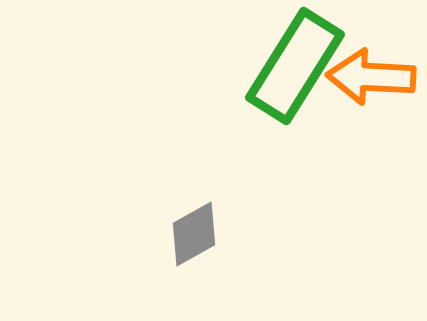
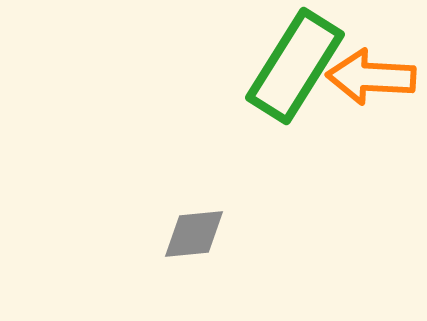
gray diamond: rotated 24 degrees clockwise
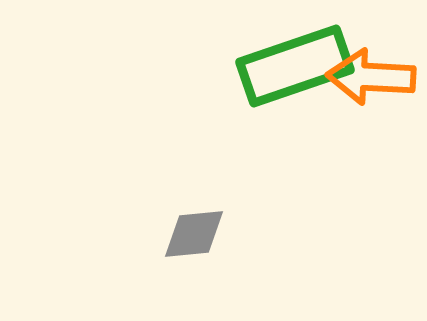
green rectangle: rotated 39 degrees clockwise
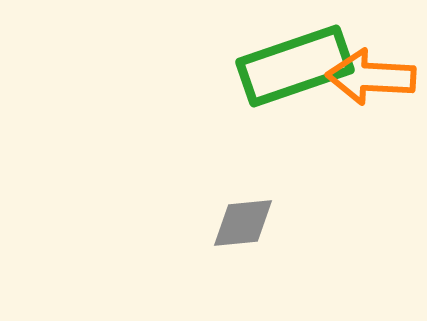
gray diamond: moved 49 px right, 11 px up
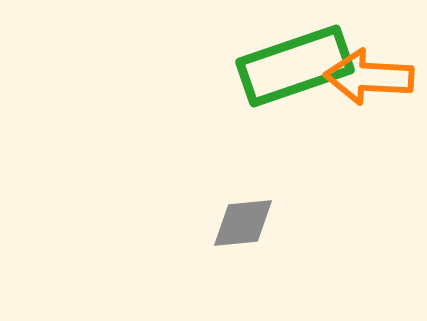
orange arrow: moved 2 px left
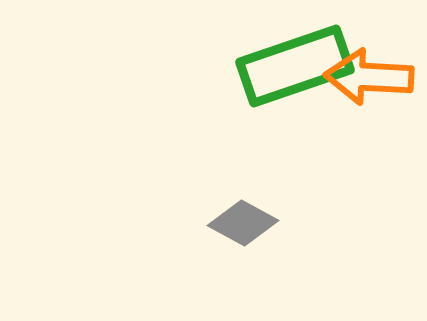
gray diamond: rotated 34 degrees clockwise
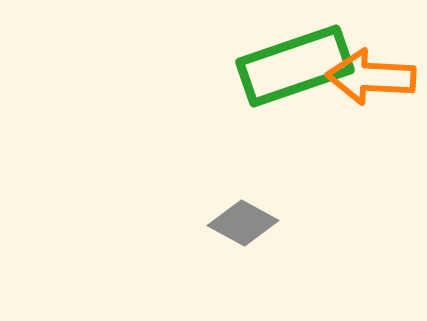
orange arrow: moved 2 px right
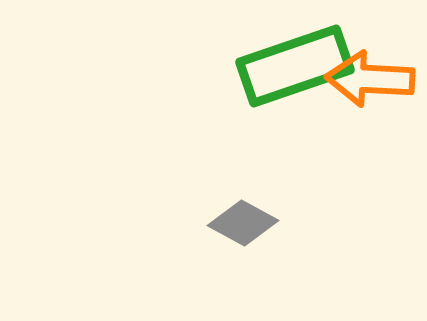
orange arrow: moved 1 px left, 2 px down
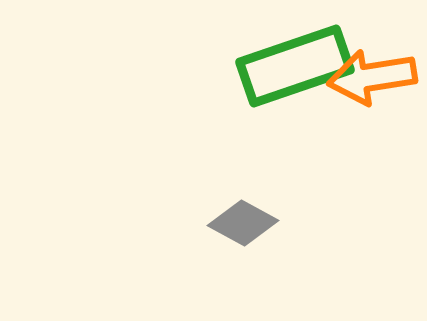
orange arrow: moved 2 px right, 2 px up; rotated 12 degrees counterclockwise
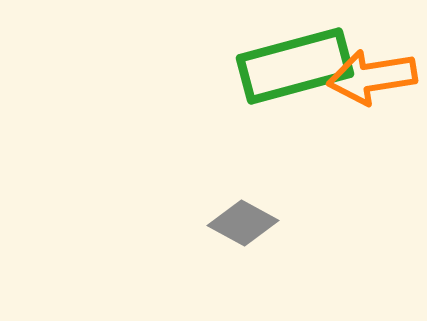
green rectangle: rotated 4 degrees clockwise
